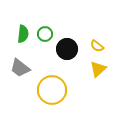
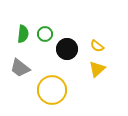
yellow triangle: moved 1 px left
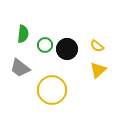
green circle: moved 11 px down
yellow triangle: moved 1 px right, 1 px down
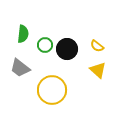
yellow triangle: rotated 36 degrees counterclockwise
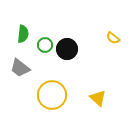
yellow semicircle: moved 16 px right, 8 px up
yellow triangle: moved 28 px down
yellow circle: moved 5 px down
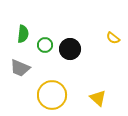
black circle: moved 3 px right
gray trapezoid: rotated 15 degrees counterclockwise
